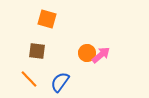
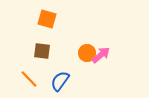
brown square: moved 5 px right
blue semicircle: moved 1 px up
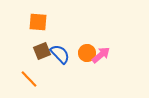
orange square: moved 9 px left, 3 px down; rotated 12 degrees counterclockwise
brown square: rotated 30 degrees counterclockwise
blue semicircle: moved 27 px up; rotated 100 degrees clockwise
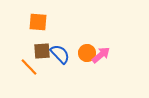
brown square: rotated 18 degrees clockwise
orange line: moved 12 px up
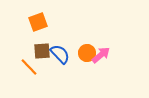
orange square: rotated 24 degrees counterclockwise
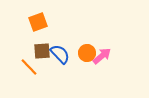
pink arrow: moved 1 px right, 1 px down
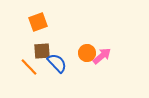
blue semicircle: moved 3 px left, 9 px down
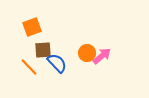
orange square: moved 6 px left, 5 px down
brown square: moved 1 px right, 1 px up
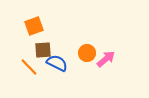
orange square: moved 2 px right, 1 px up
pink arrow: moved 4 px right, 3 px down
blue semicircle: rotated 20 degrees counterclockwise
